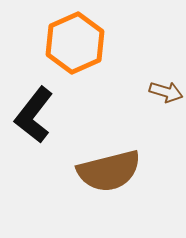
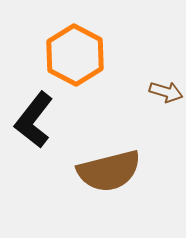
orange hexagon: moved 12 px down; rotated 8 degrees counterclockwise
black L-shape: moved 5 px down
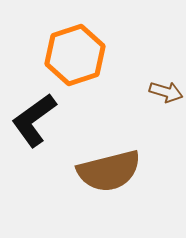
orange hexagon: rotated 14 degrees clockwise
black L-shape: rotated 16 degrees clockwise
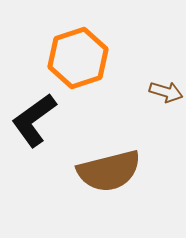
orange hexagon: moved 3 px right, 3 px down
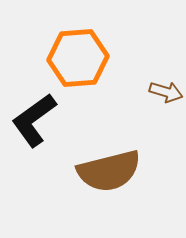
orange hexagon: rotated 14 degrees clockwise
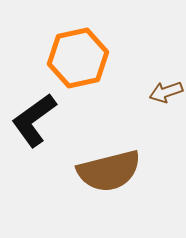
orange hexagon: rotated 8 degrees counterclockwise
brown arrow: rotated 144 degrees clockwise
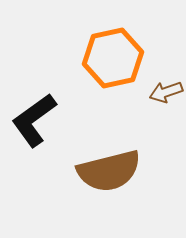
orange hexagon: moved 35 px right
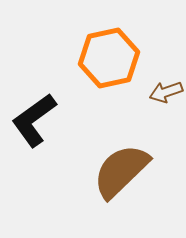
orange hexagon: moved 4 px left
brown semicircle: moved 12 px right; rotated 150 degrees clockwise
